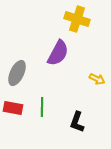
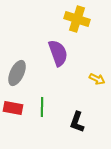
purple semicircle: rotated 48 degrees counterclockwise
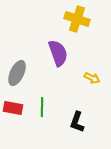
yellow arrow: moved 5 px left, 1 px up
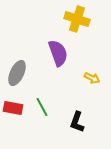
green line: rotated 30 degrees counterclockwise
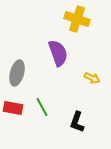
gray ellipse: rotated 10 degrees counterclockwise
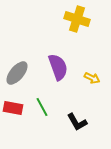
purple semicircle: moved 14 px down
gray ellipse: rotated 25 degrees clockwise
black L-shape: rotated 50 degrees counterclockwise
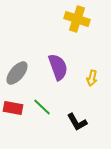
yellow arrow: rotated 77 degrees clockwise
green line: rotated 18 degrees counterclockwise
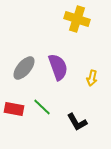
gray ellipse: moved 7 px right, 5 px up
red rectangle: moved 1 px right, 1 px down
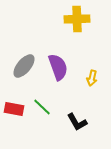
yellow cross: rotated 20 degrees counterclockwise
gray ellipse: moved 2 px up
